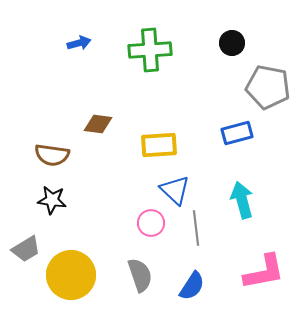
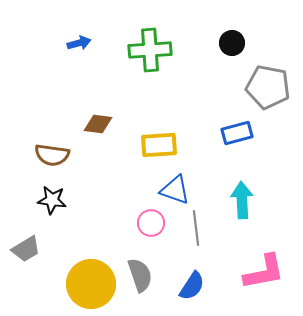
blue triangle: rotated 24 degrees counterclockwise
cyan arrow: rotated 12 degrees clockwise
yellow circle: moved 20 px right, 9 px down
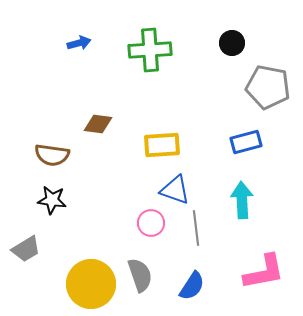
blue rectangle: moved 9 px right, 9 px down
yellow rectangle: moved 3 px right
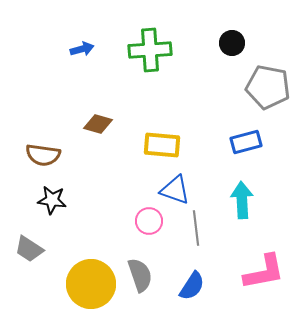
blue arrow: moved 3 px right, 6 px down
brown diamond: rotated 8 degrees clockwise
yellow rectangle: rotated 9 degrees clockwise
brown semicircle: moved 9 px left
pink circle: moved 2 px left, 2 px up
gray trapezoid: moved 3 px right; rotated 64 degrees clockwise
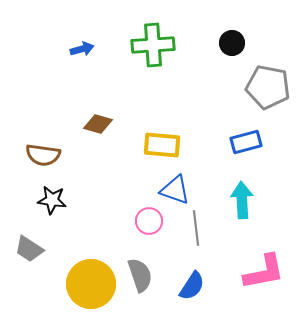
green cross: moved 3 px right, 5 px up
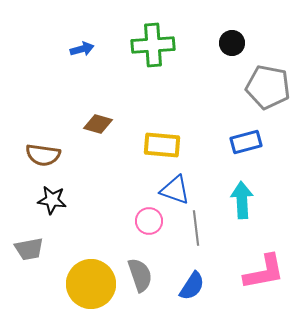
gray trapezoid: rotated 44 degrees counterclockwise
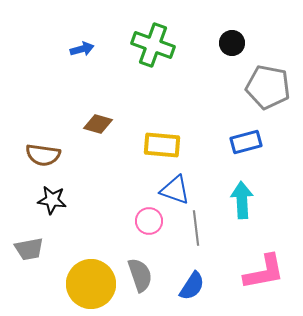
green cross: rotated 24 degrees clockwise
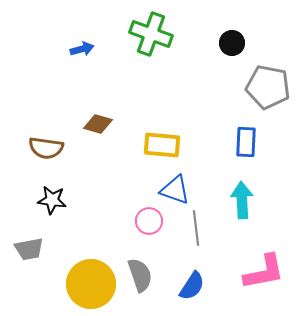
green cross: moved 2 px left, 11 px up
blue rectangle: rotated 72 degrees counterclockwise
brown semicircle: moved 3 px right, 7 px up
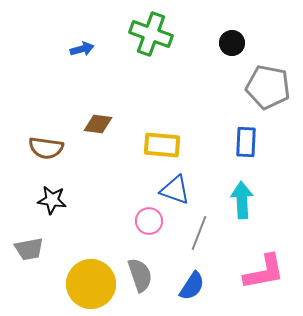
brown diamond: rotated 8 degrees counterclockwise
gray line: moved 3 px right, 5 px down; rotated 28 degrees clockwise
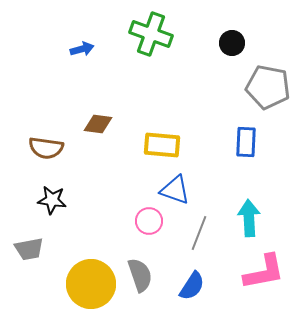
cyan arrow: moved 7 px right, 18 px down
